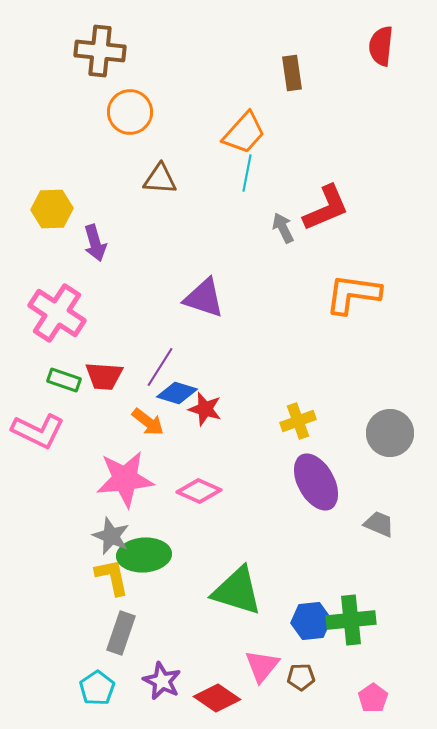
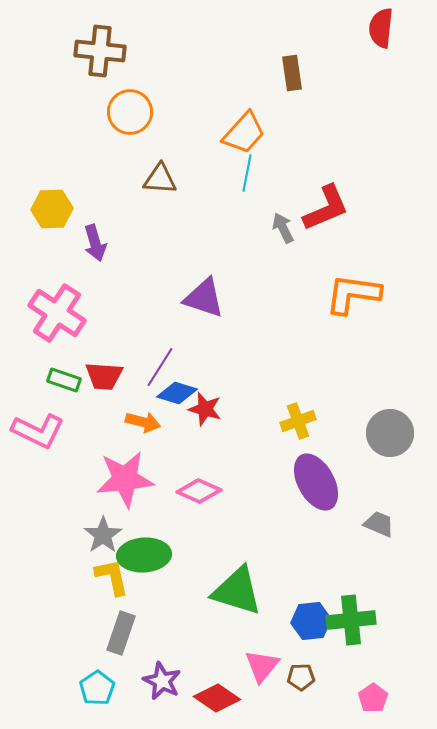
red semicircle: moved 18 px up
orange arrow: moved 5 px left; rotated 24 degrees counterclockwise
gray star: moved 8 px left, 1 px up; rotated 15 degrees clockwise
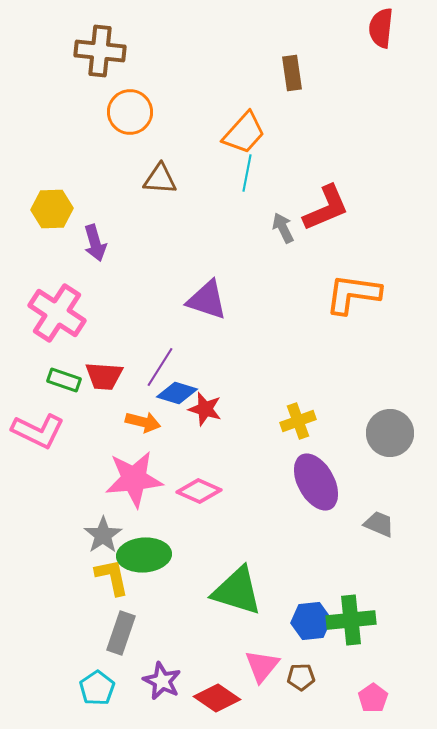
purple triangle: moved 3 px right, 2 px down
pink star: moved 9 px right
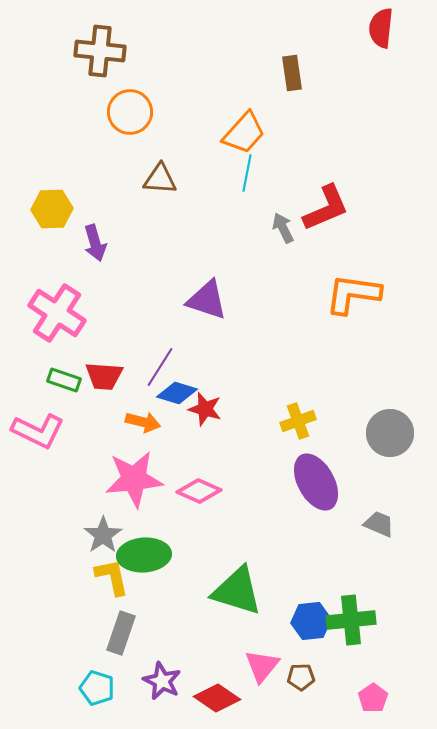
cyan pentagon: rotated 20 degrees counterclockwise
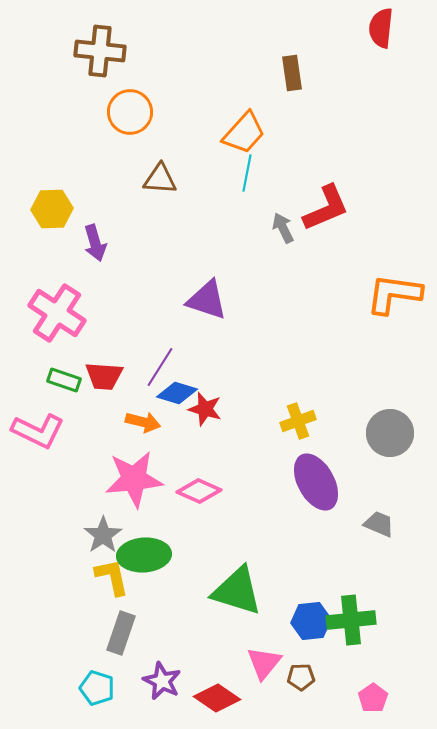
orange L-shape: moved 41 px right
pink triangle: moved 2 px right, 3 px up
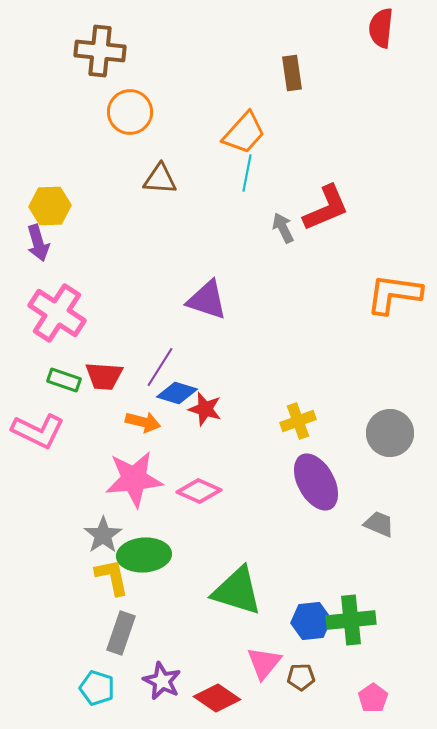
yellow hexagon: moved 2 px left, 3 px up
purple arrow: moved 57 px left
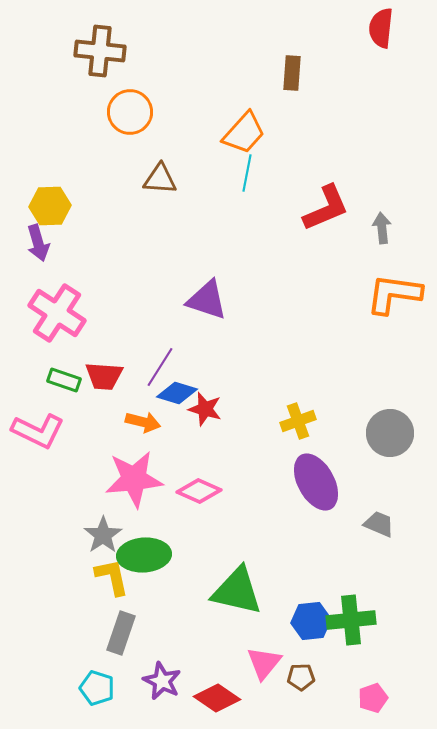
brown rectangle: rotated 12 degrees clockwise
gray arrow: moved 99 px right; rotated 20 degrees clockwise
green triangle: rotated 4 degrees counterclockwise
pink pentagon: rotated 16 degrees clockwise
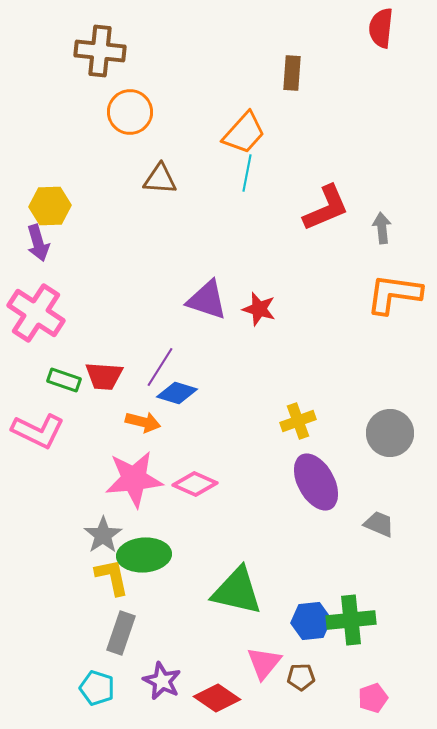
pink cross: moved 21 px left
red star: moved 54 px right, 100 px up
pink diamond: moved 4 px left, 7 px up
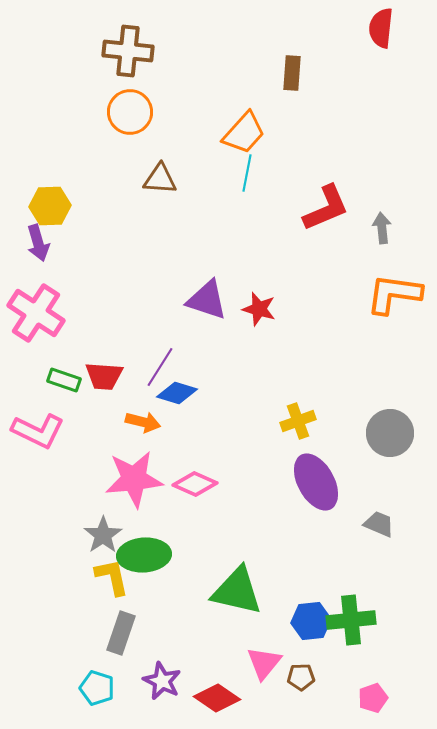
brown cross: moved 28 px right
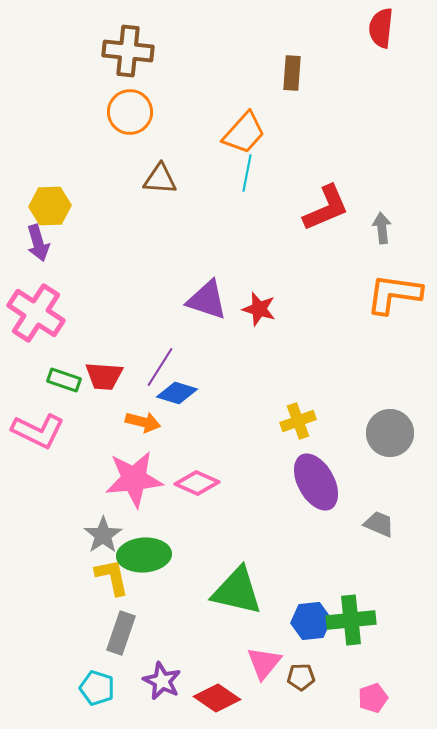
pink diamond: moved 2 px right, 1 px up
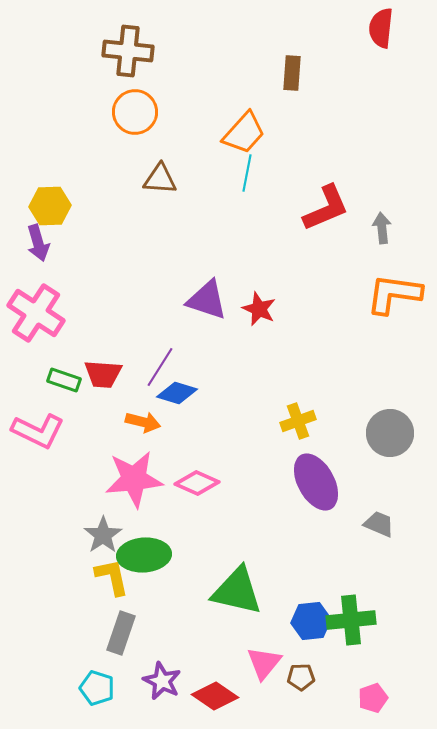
orange circle: moved 5 px right
red star: rotated 8 degrees clockwise
red trapezoid: moved 1 px left, 2 px up
red diamond: moved 2 px left, 2 px up
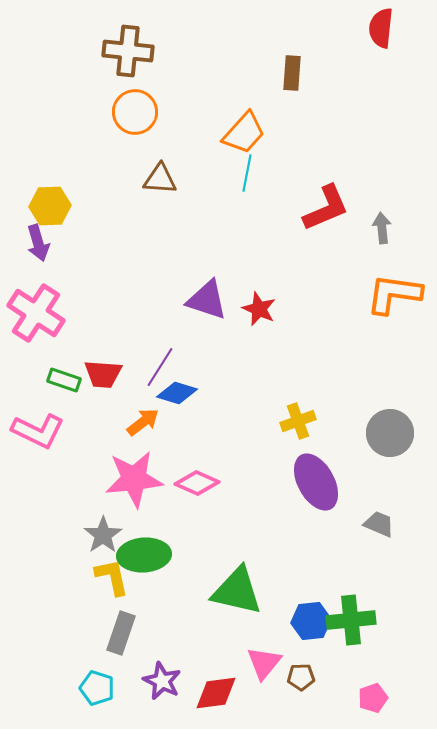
orange arrow: rotated 52 degrees counterclockwise
red diamond: moved 1 px right, 3 px up; rotated 42 degrees counterclockwise
